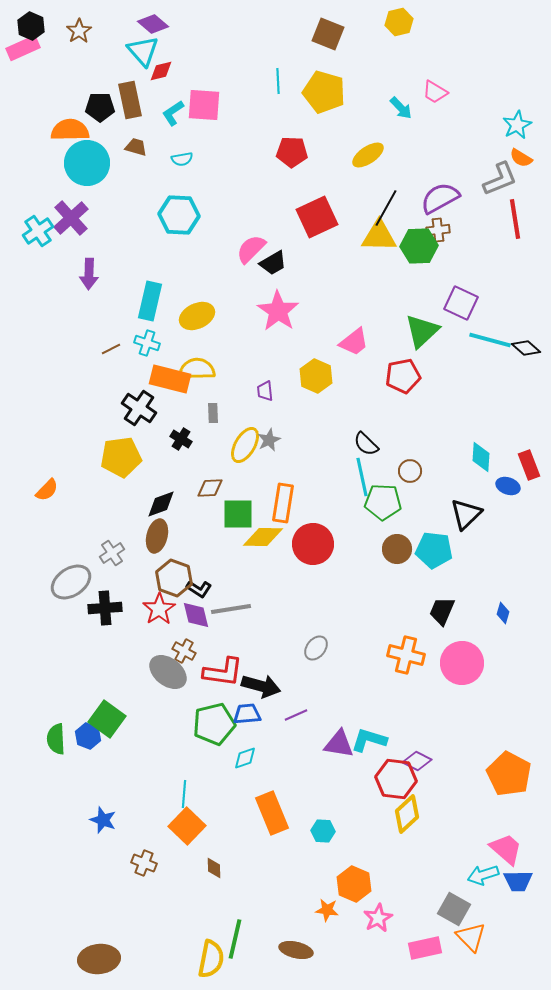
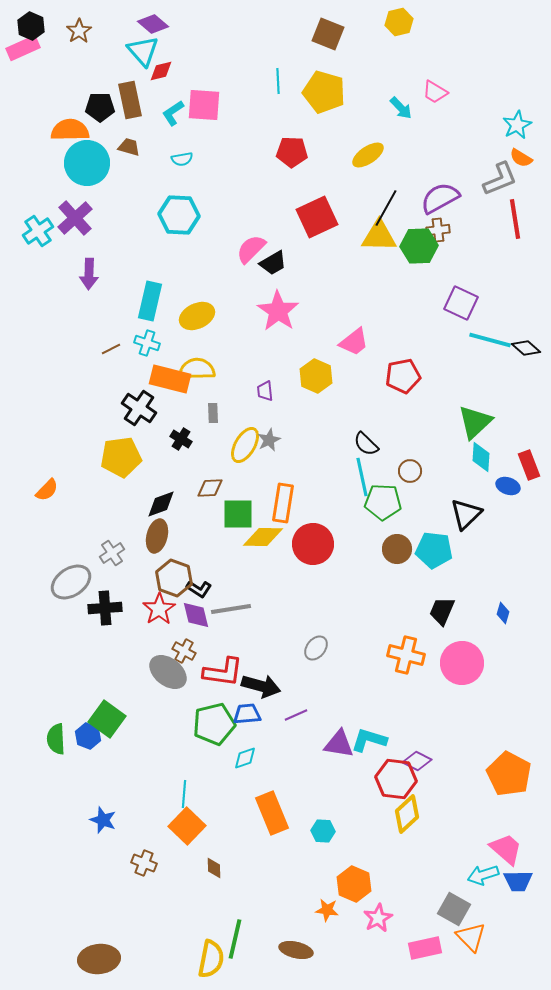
brown trapezoid at (136, 147): moved 7 px left
purple cross at (71, 218): moved 4 px right
green triangle at (422, 331): moved 53 px right, 91 px down
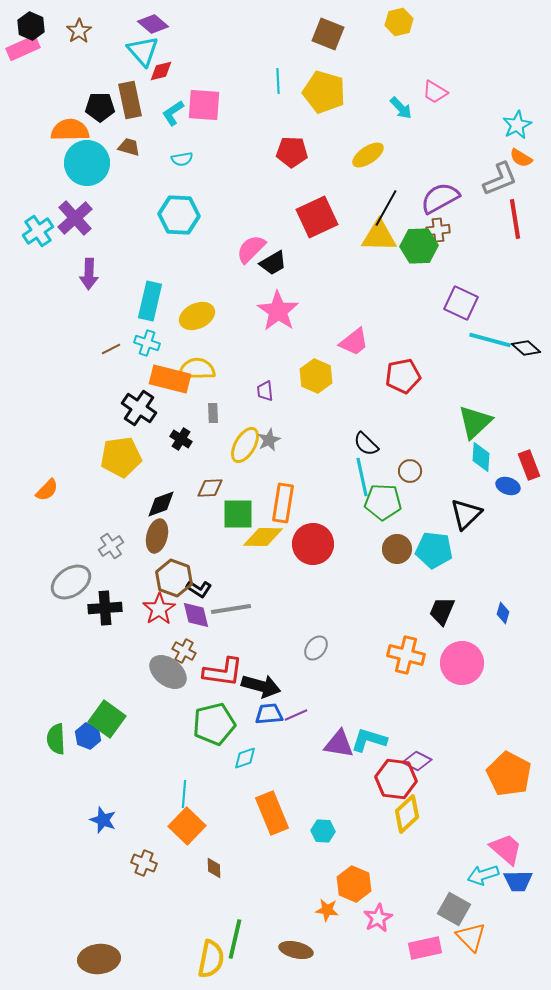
gray cross at (112, 553): moved 1 px left, 7 px up
blue trapezoid at (247, 714): moved 22 px right
